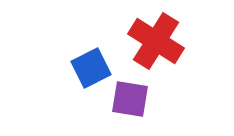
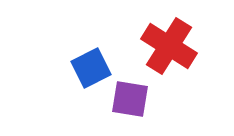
red cross: moved 13 px right, 5 px down
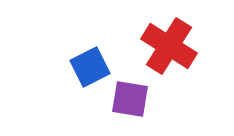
blue square: moved 1 px left, 1 px up
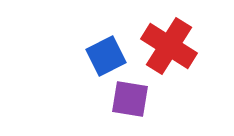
blue square: moved 16 px right, 11 px up
